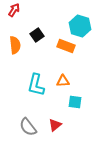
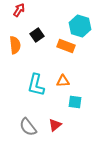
red arrow: moved 5 px right
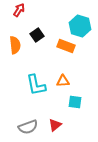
cyan L-shape: rotated 25 degrees counterclockwise
gray semicircle: rotated 72 degrees counterclockwise
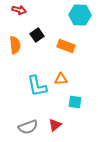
red arrow: rotated 72 degrees clockwise
cyan hexagon: moved 11 px up; rotated 15 degrees counterclockwise
orange triangle: moved 2 px left, 2 px up
cyan L-shape: moved 1 px right, 1 px down
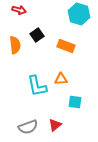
cyan hexagon: moved 1 px left, 1 px up; rotated 15 degrees clockwise
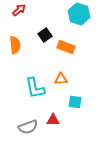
red arrow: rotated 56 degrees counterclockwise
black square: moved 8 px right
orange rectangle: moved 1 px down
cyan L-shape: moved 2 px left, 2 px down
red triangle: moved 2 px left, 5 px up; rotated 40 degrees clockwise
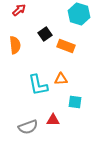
black square: moved 1 px up
orange rectangle: moved 1 px up
cyan L-shape: moved 3 px right, 3 px up
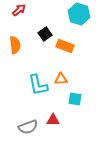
orange rectangle: moved 1 px left
cyan square: moved 3 px up
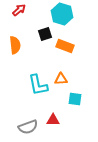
cyan hexagon: moved 17 px left
black square: rotated 16 degrees clockwise
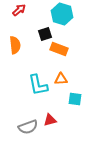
orange rectangle: moved 6 px left, 3 px down
red triangle: moved 3 px left; rotated 16 degrees counterclockwise
